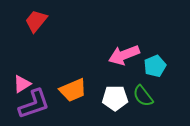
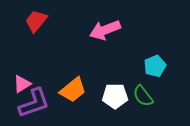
pink arrow: moved 19 px left, 25 px up
orange trapezoid: rotated 16 degrees counterclockwise
white pentagon: moved 2 px up
purple L-shape: moved 1 px up
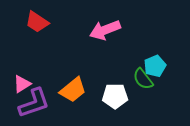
red trapezoid: moved 1 px right, 1 px down; rotated 95 degrees counterclockwise
green semicircle: moved 17 px up
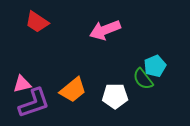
pink triangle: rotated 18 degrees clockwise
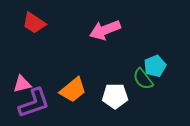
red trapezoid: moved 3 px left, 1 px down
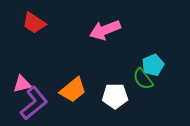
cyan pentagon: moved 2 px left, 1 px up
purple L-shape: rotated 20 degrees counterclockwise
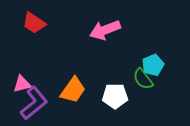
orange trapezoid: rotated 16 degrees counterclockwise
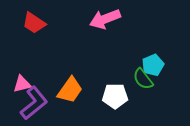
pink arrow: moved 11 px up
orange trapezoid: moved 3 px left
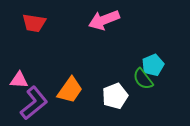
pink arrow: moved 1 px left, 1 px down
red trapezoid: rotated 25 degrees counterclockwise
pink triangle: moved 3 px left, 4 px up; rotated 18 degrees clockwise
white pentagon: rotated 20 degrees counterclockwise
